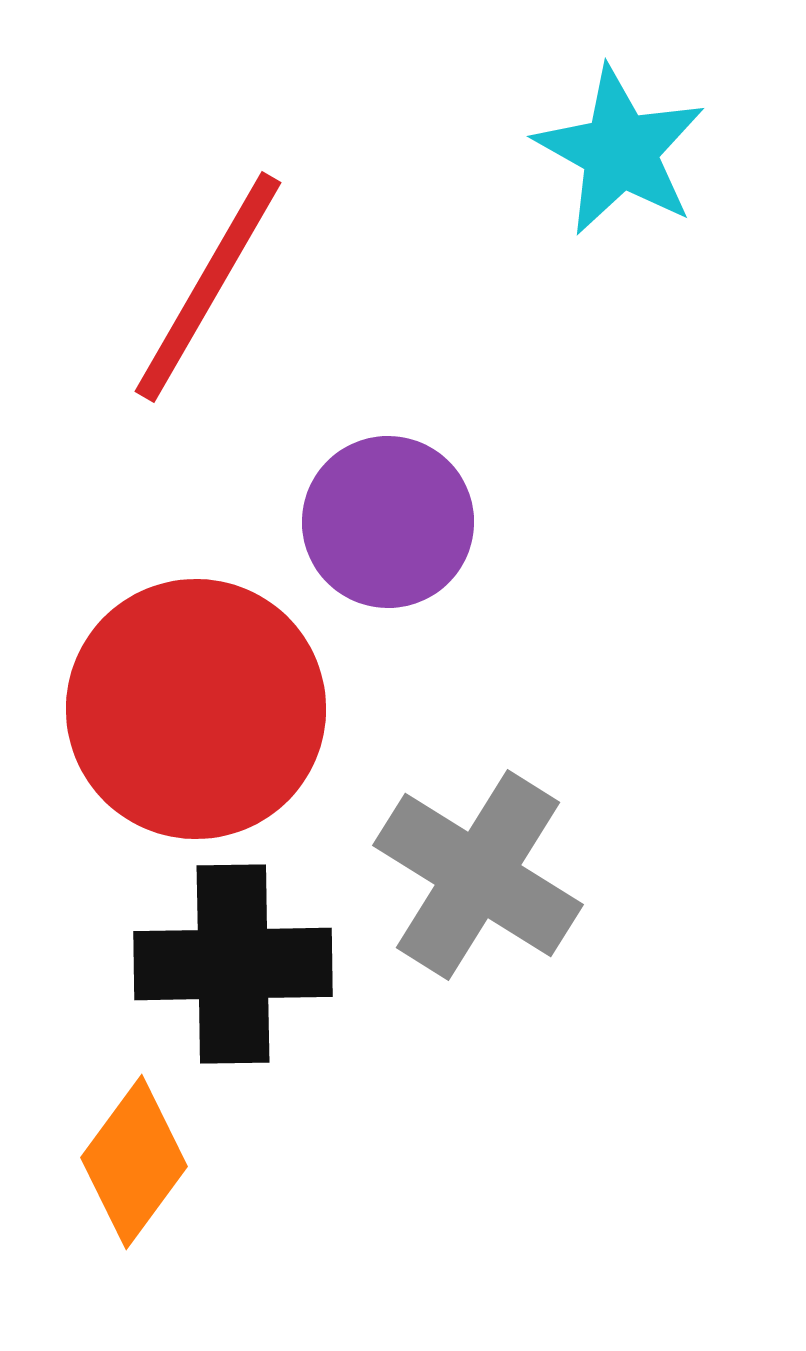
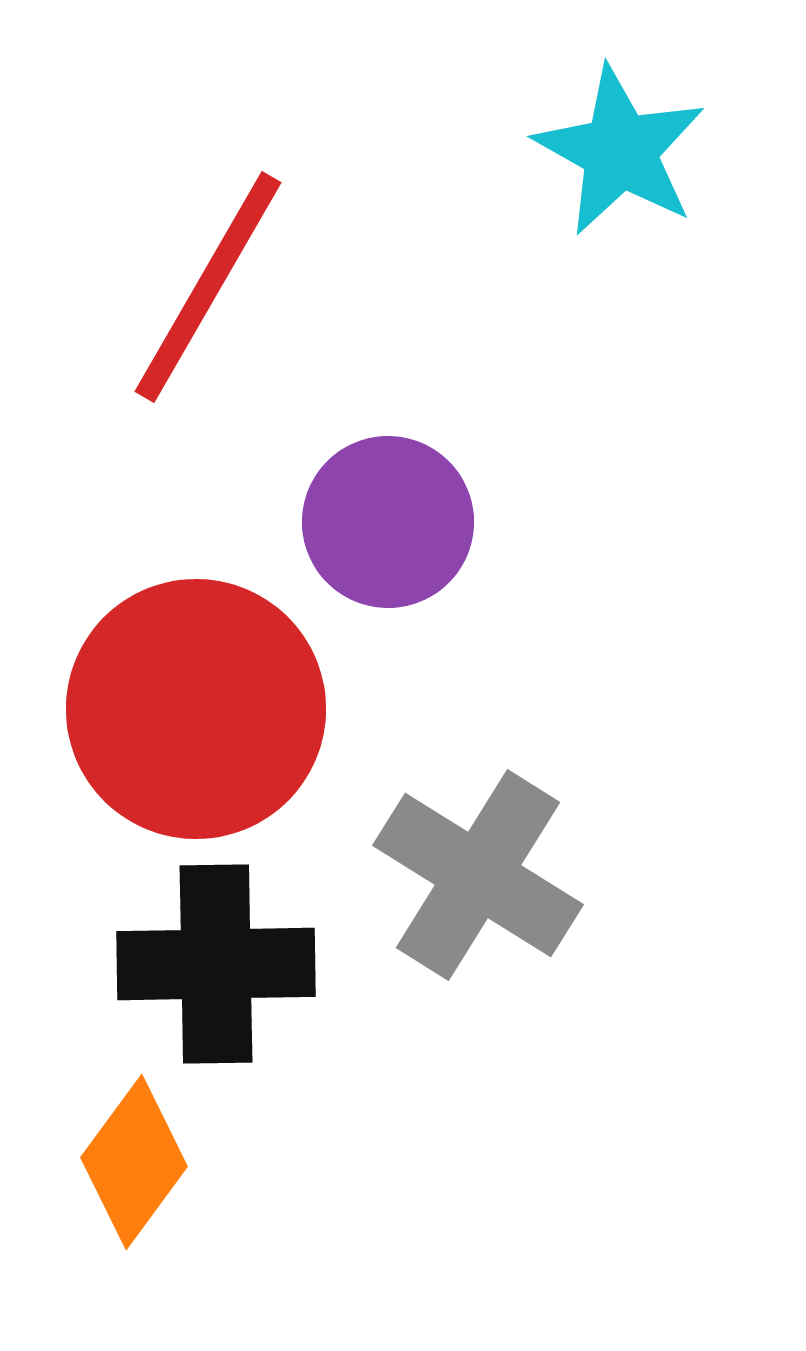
black cross: moved 17 px left
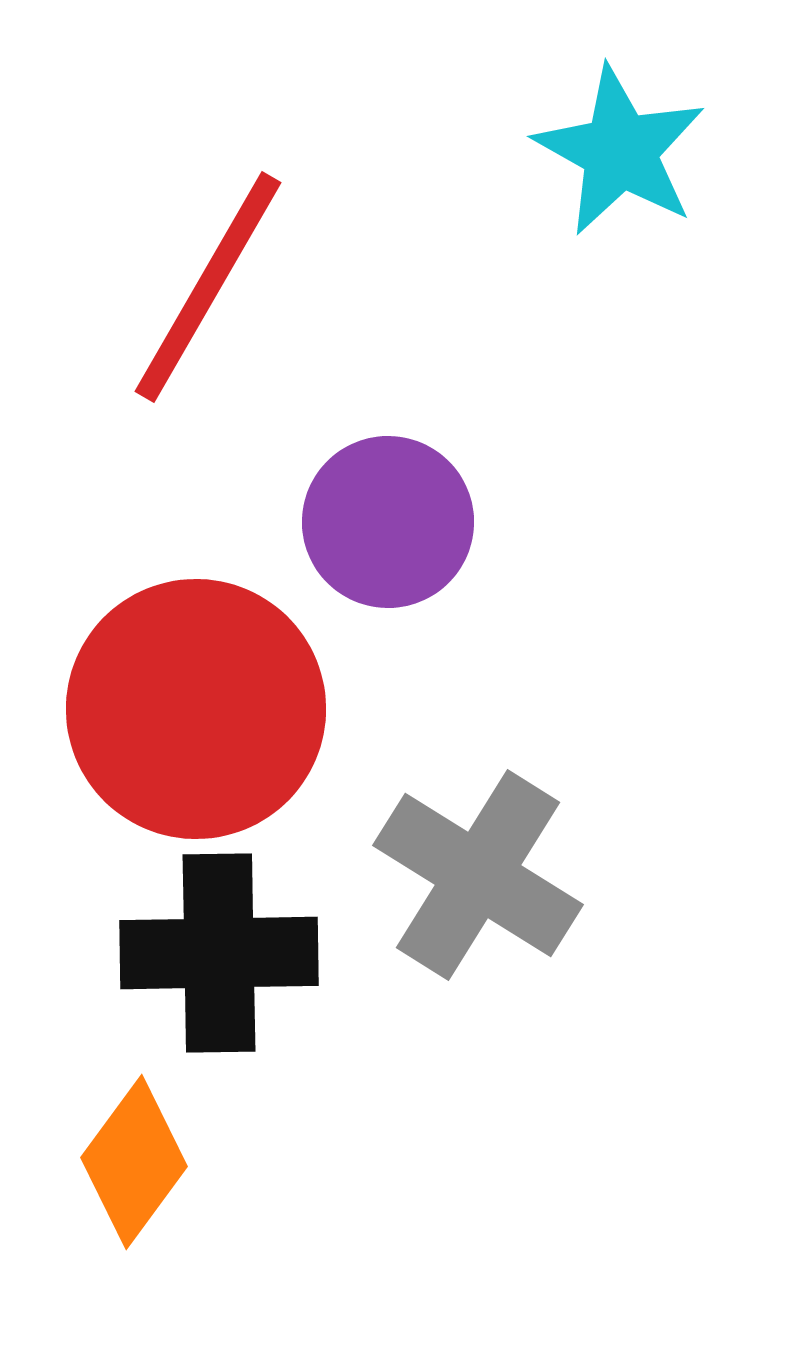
black cross: moved 3 px right, 11 px up
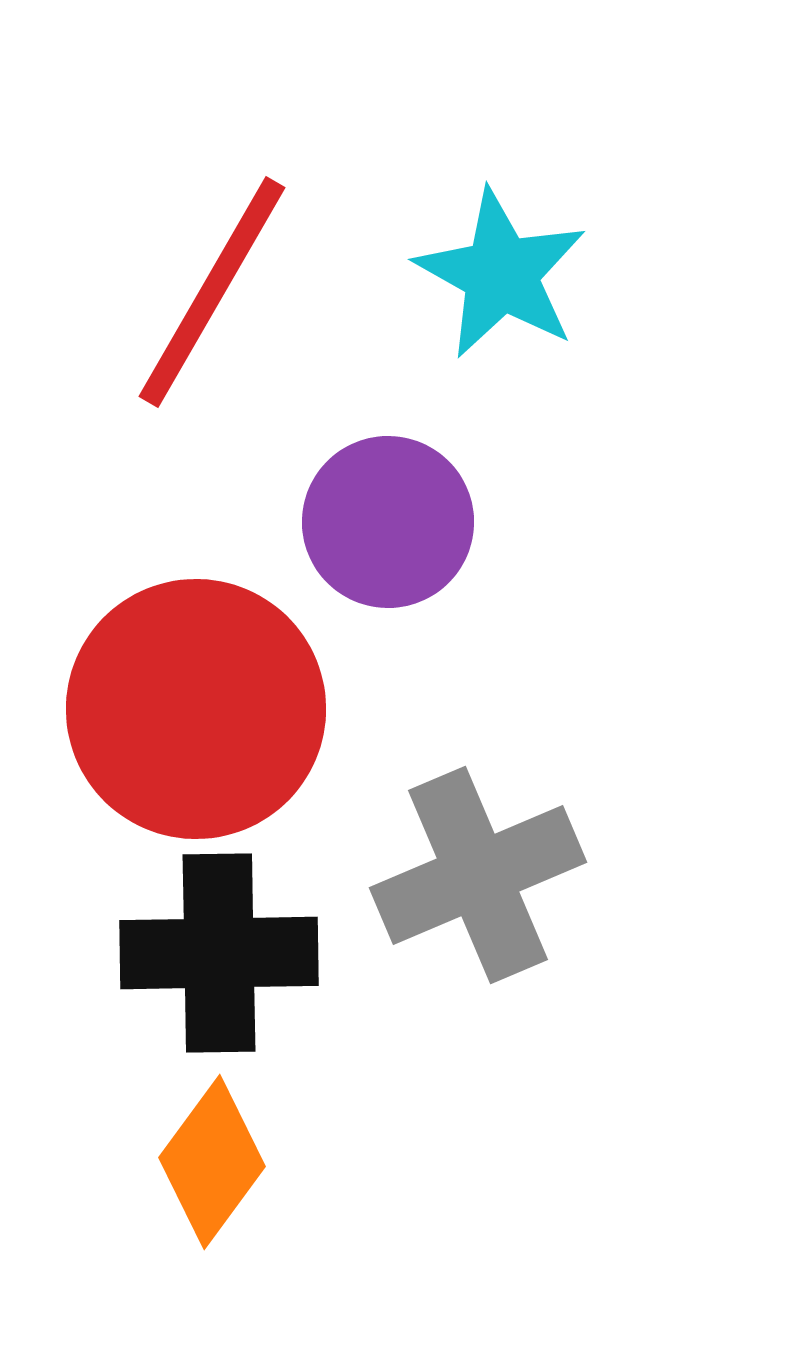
cyan star: moved 119 px left, 123 px down
red line: moved 4 px right, 5 px down
gray cross: rotated 35 degrees clockwise
orange diamond: moved 78 px right
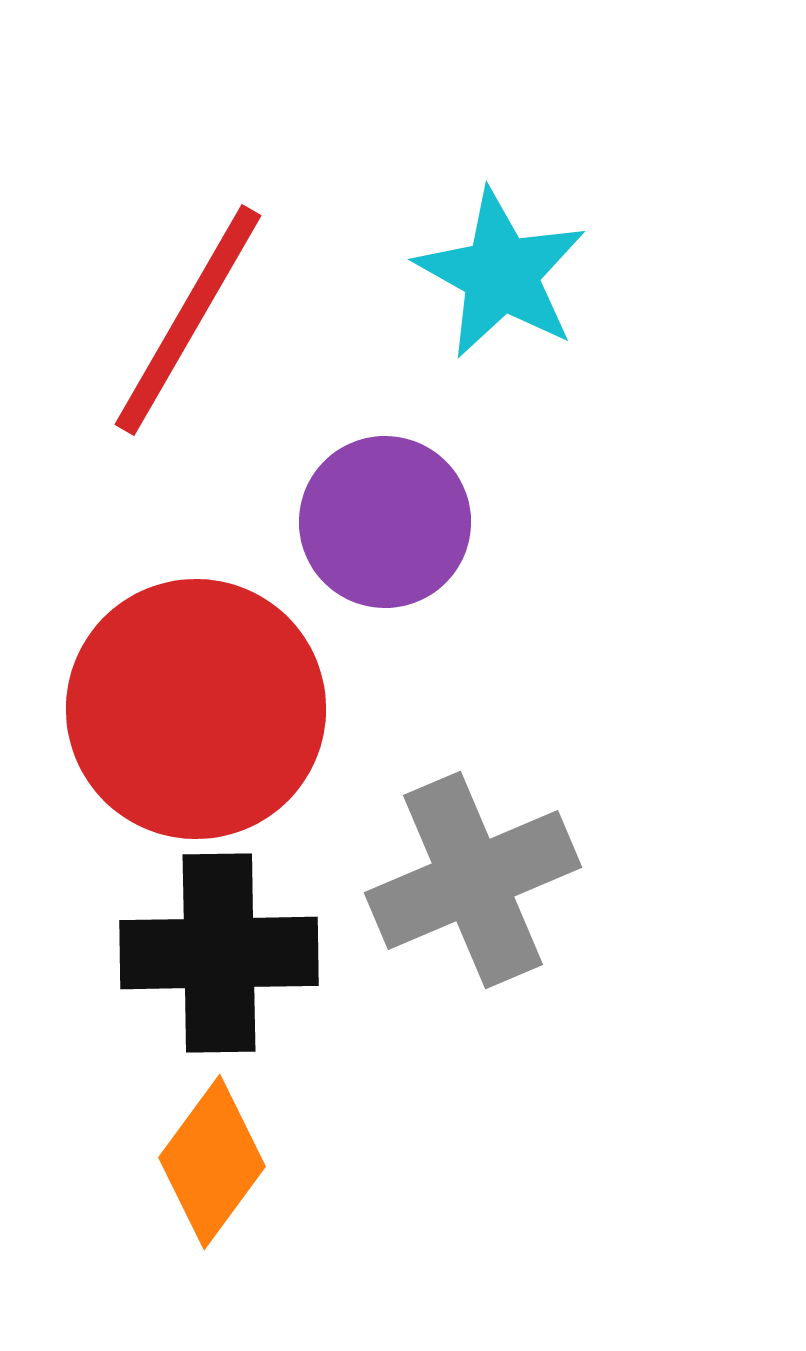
red line: moved 24 px left, 28 px down
purple circle: moved 3 px left
gray cross: moved 5 px left, 5 px down
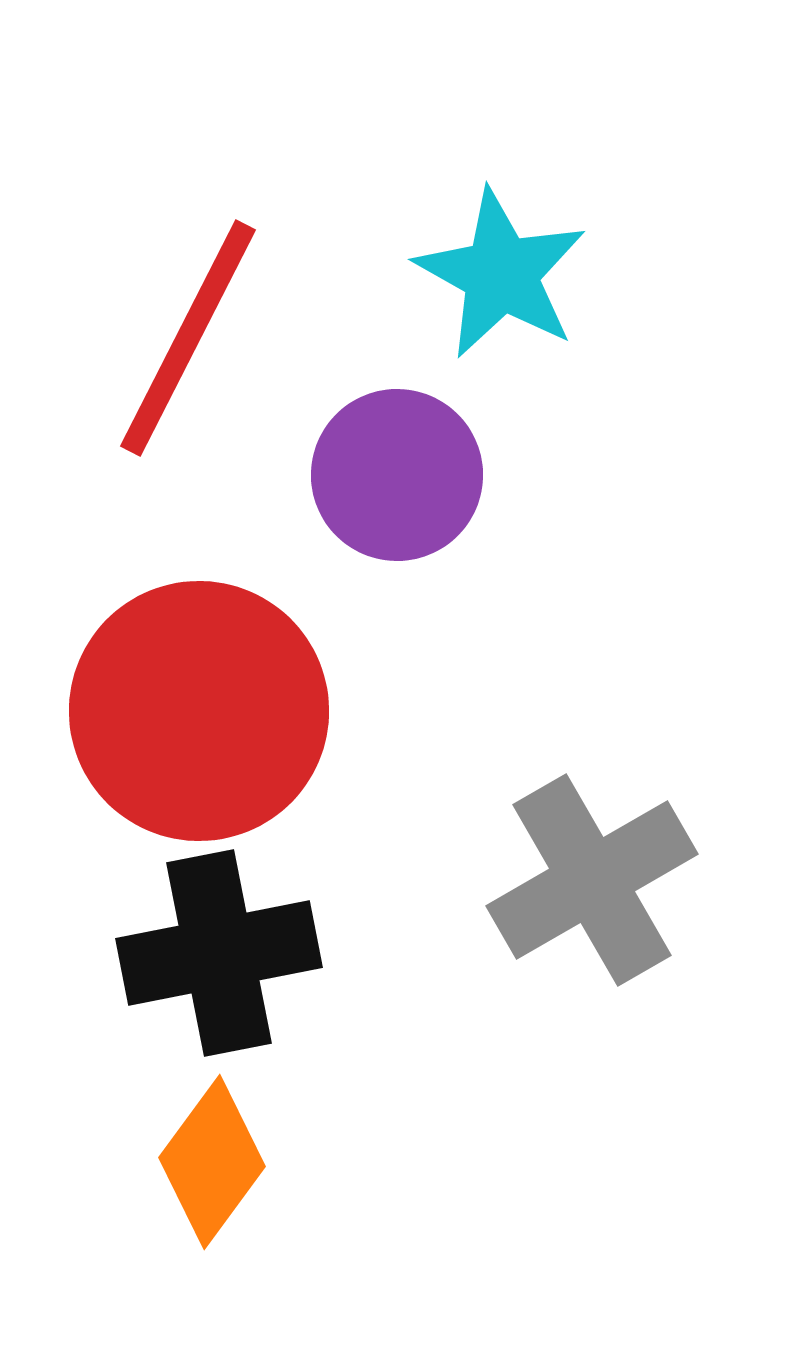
red line: moved 18 px down; rotated 3 degrees counterclockwise
purple circle: moved 12 px right, 47 px up
red circle: moved 3 px right, 2 px down
gray cross: moved 119 px right; rotated 7 degrees counterclockwise
black cross: rotated 10 degrees counterclockwise
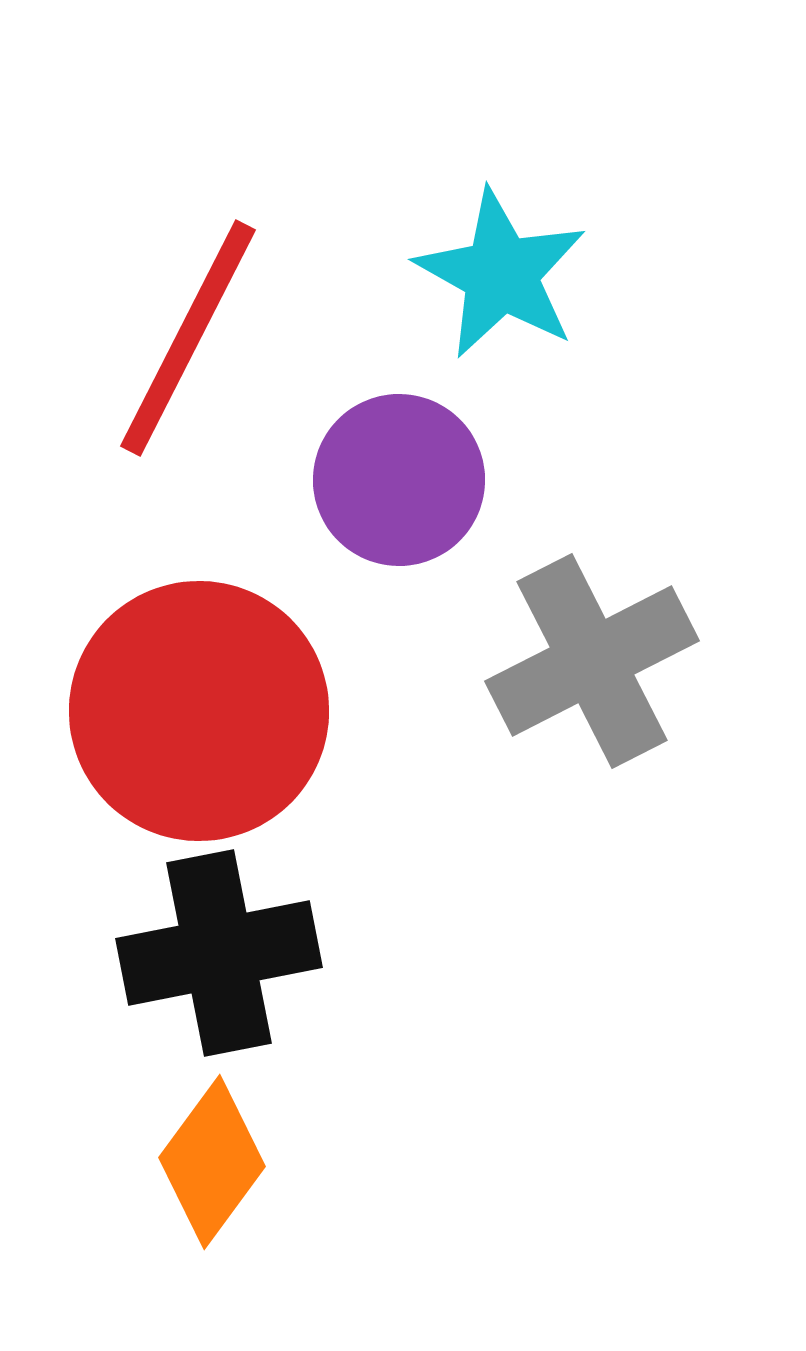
purple circle: moved 2 px right, 5 px down
gray cross: moved 219 px up; rotated 3 degrees clockwise
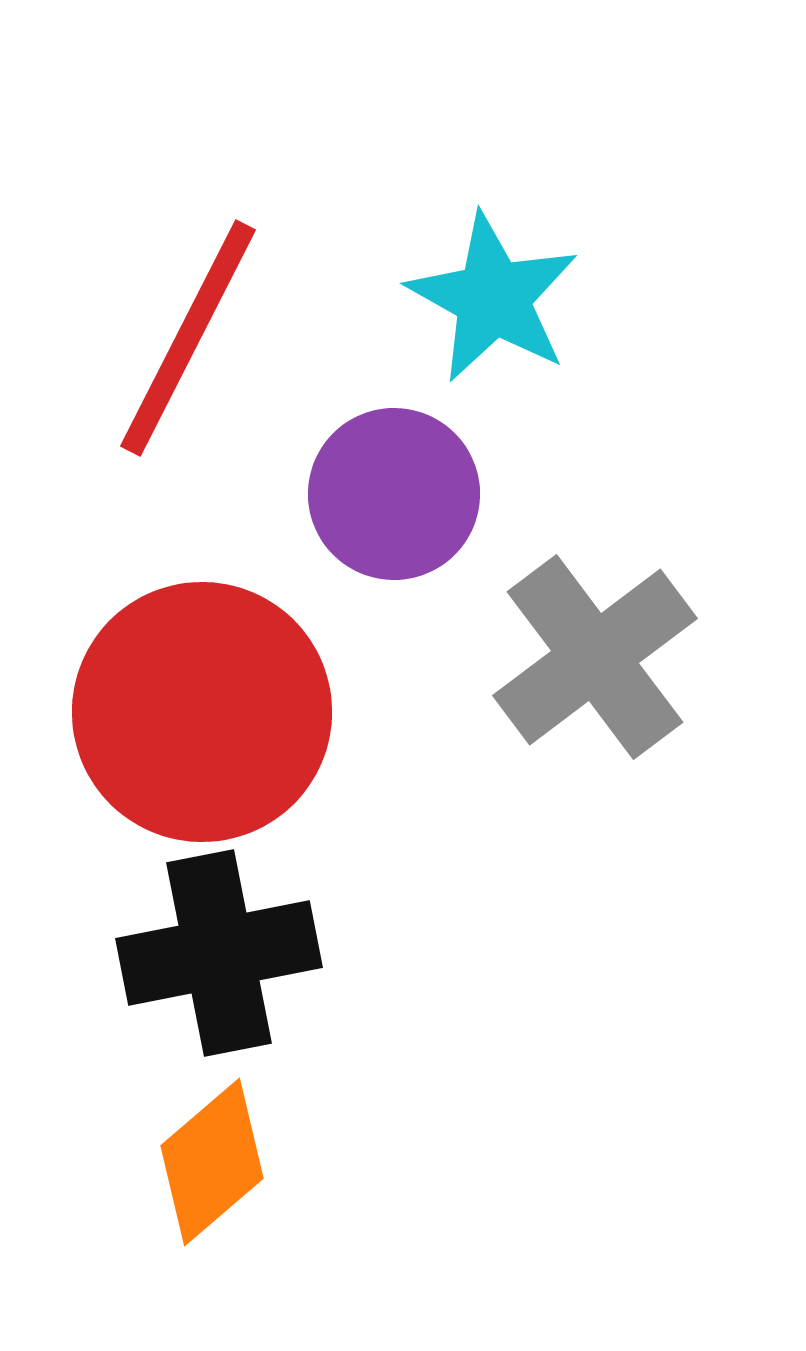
cyan star: moved 8 px left, 24 px down
purple circle: moved 5 px left, 14 px down
gray cross: moved 3 px right, 4 px up; rotated 10 degrees counterclockwise
red circle: moved 3 px right, 1 px down
orange diamond: rotated 13 degrees clockwise
